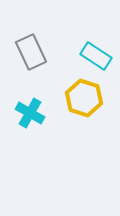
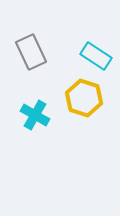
cyan cross: moved 5 px right, 2 px down
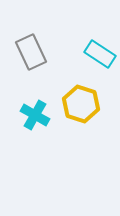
cyan rectangle: moved 4 px right, 2 px up
yellow hexagon: moved 3 px left, 6 px down
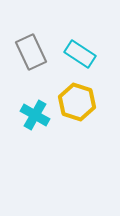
cyan rectangle: moved 20 px left
yellow hexagon: moved 4 px left, 2 px up
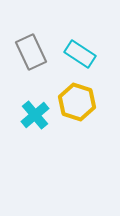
cyan cross: rotated 20 degrees clockwise
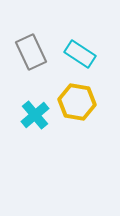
yellow hexagon: rotated 9 degrees counterclockwise
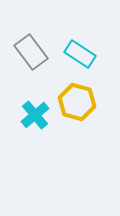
gray rectangle: rotated 12 degrees counterclockwise
yellow hexagon: rotated 6 degrees clockwise
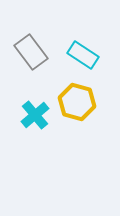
cyan rectangle: moved 3 px right, 1 px down
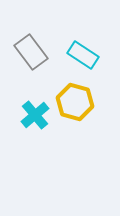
yellow hexagon: moved 2 px left
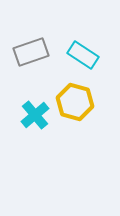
gray rectangle: rotated 72 degrees counterclockwise
